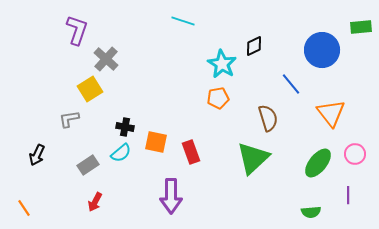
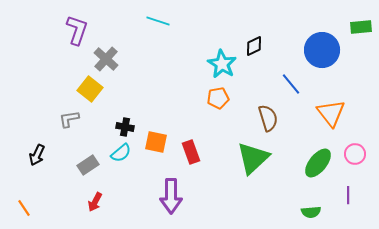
cyan line: moved 25 px left
yellow square: rotated 20 degrees counterclockwise
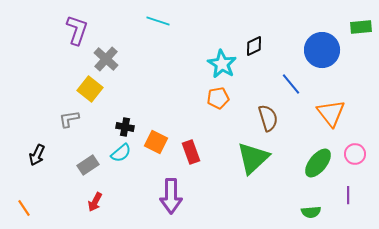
orange square: rotated 15 degrees clockwise
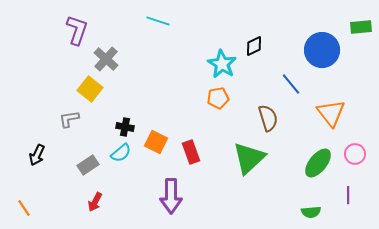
green triangle: moved 4 px left
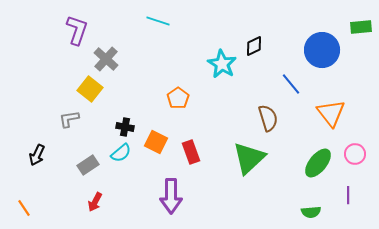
orange pentagon: moved 40 px left; rotated 25 degrees counterclockwise
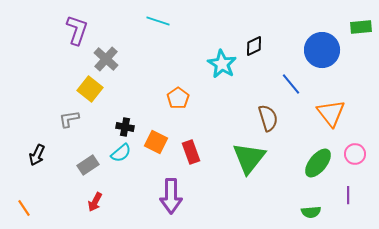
green triangle: rotated 9 degrees counterclockwise
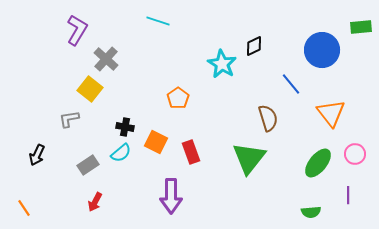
purple L-shape: rotated 12 degrees clockwise
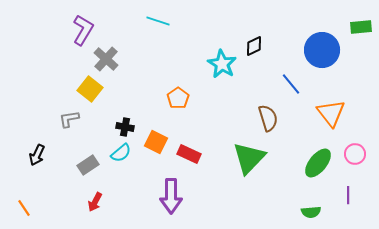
purple L-shape: moved 6 px right
red rectangle: moved 2 px left, 2 px down; rotated 45 degrees counterclockwise
green triangle: rotated 6 degrees clockwise
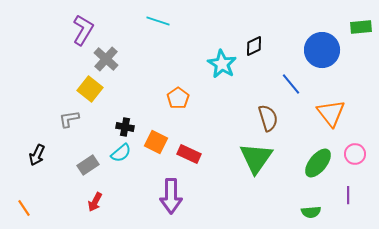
green triangle: moved 7 px right; rotated 9 degrees counterclockwise
